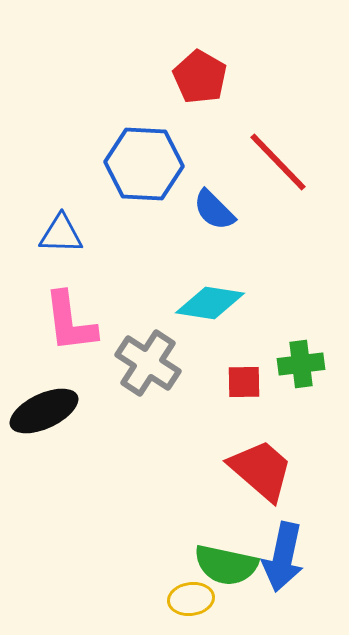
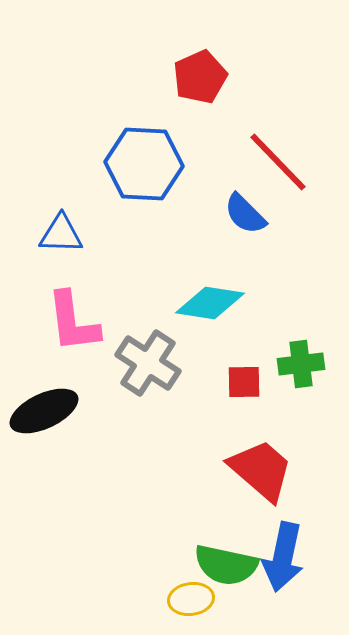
red pentagon: rotated 18 degrees clockwise
blue semicircle: moved 31 px right, 4 px down
pink L-shape: moved 3 px right
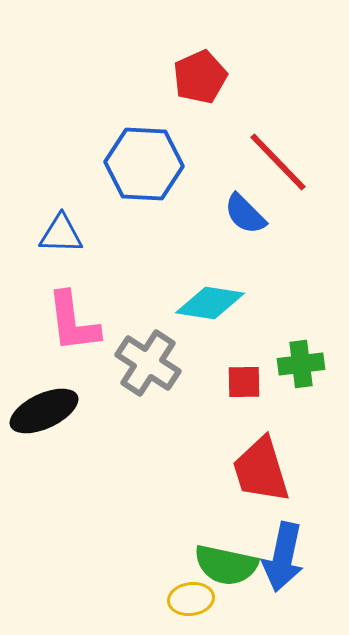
red trapezoid: rotated 148 degrees counterclockwise
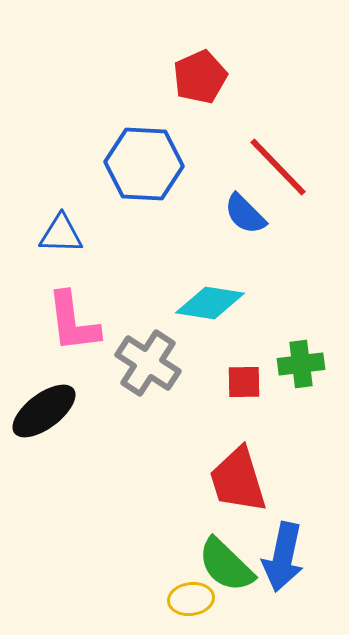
red line: moved 5 px down
black ellipse: rotated 12 degrees counterclockwise
red trapezoid: moved 23 px left, 10 px down
green semicircle: rotated 32 degrees clockwise
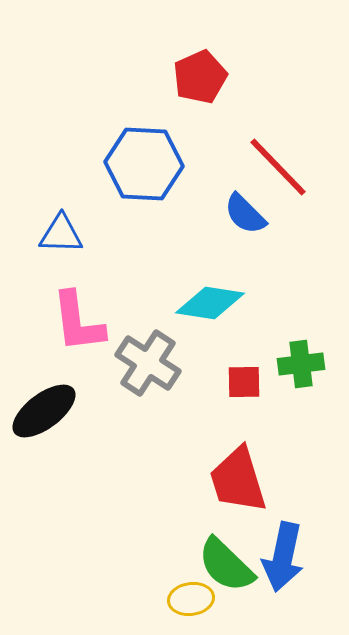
pink L-shape: moved 5 px right
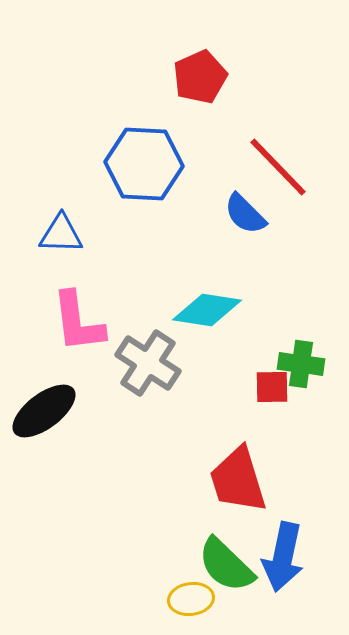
cyan diamond: moved 3 px left, 7 px down
green cross: rotated 15 degrees clockwise
red square: moved 28 px right, 5 px down
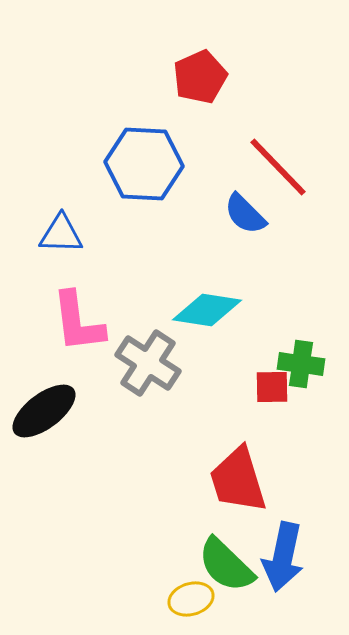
yellow ellipse: rotated 9 degrees counterclockwise
